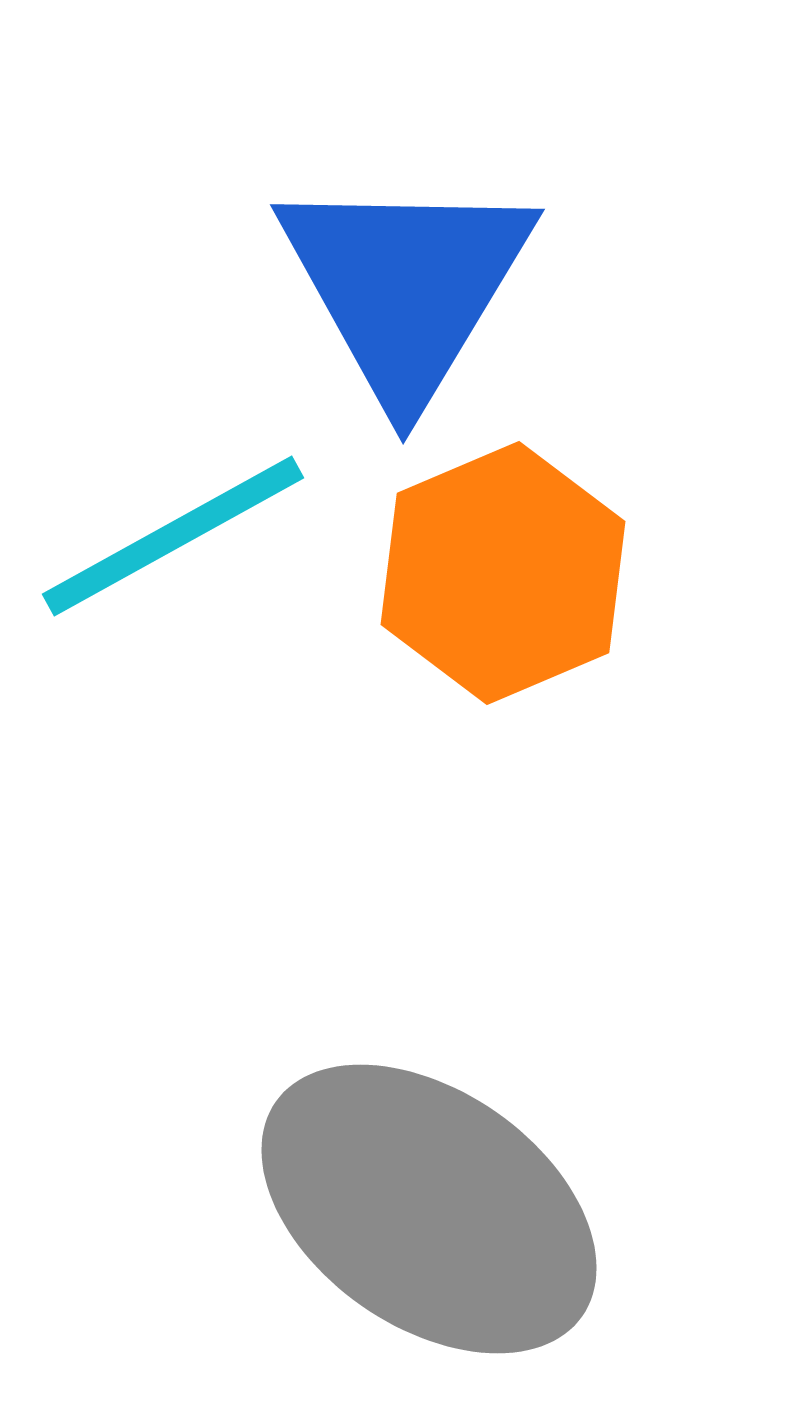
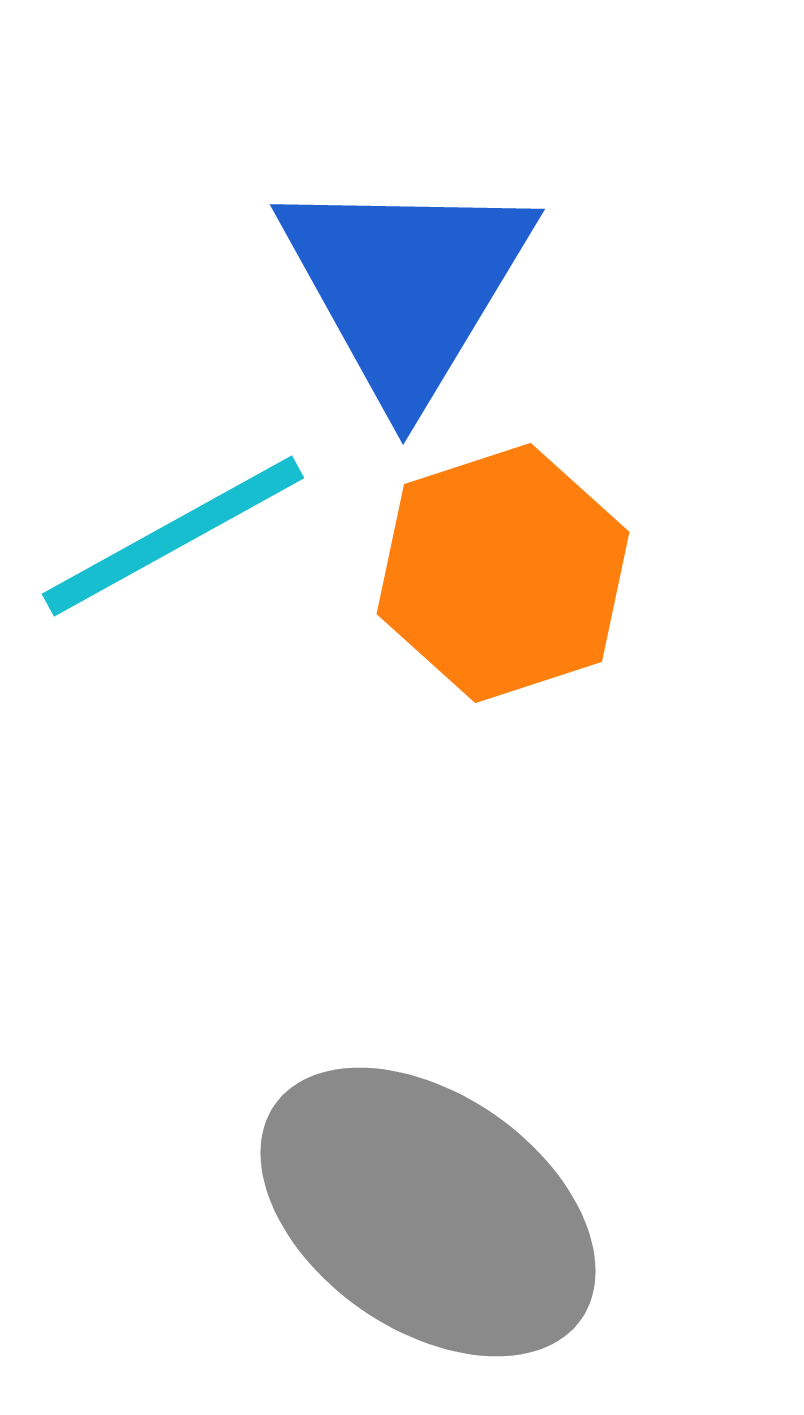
orange hexagon: rotated 5 degrees clockwise
gray ellipse: moved 1 px left, 3 px down
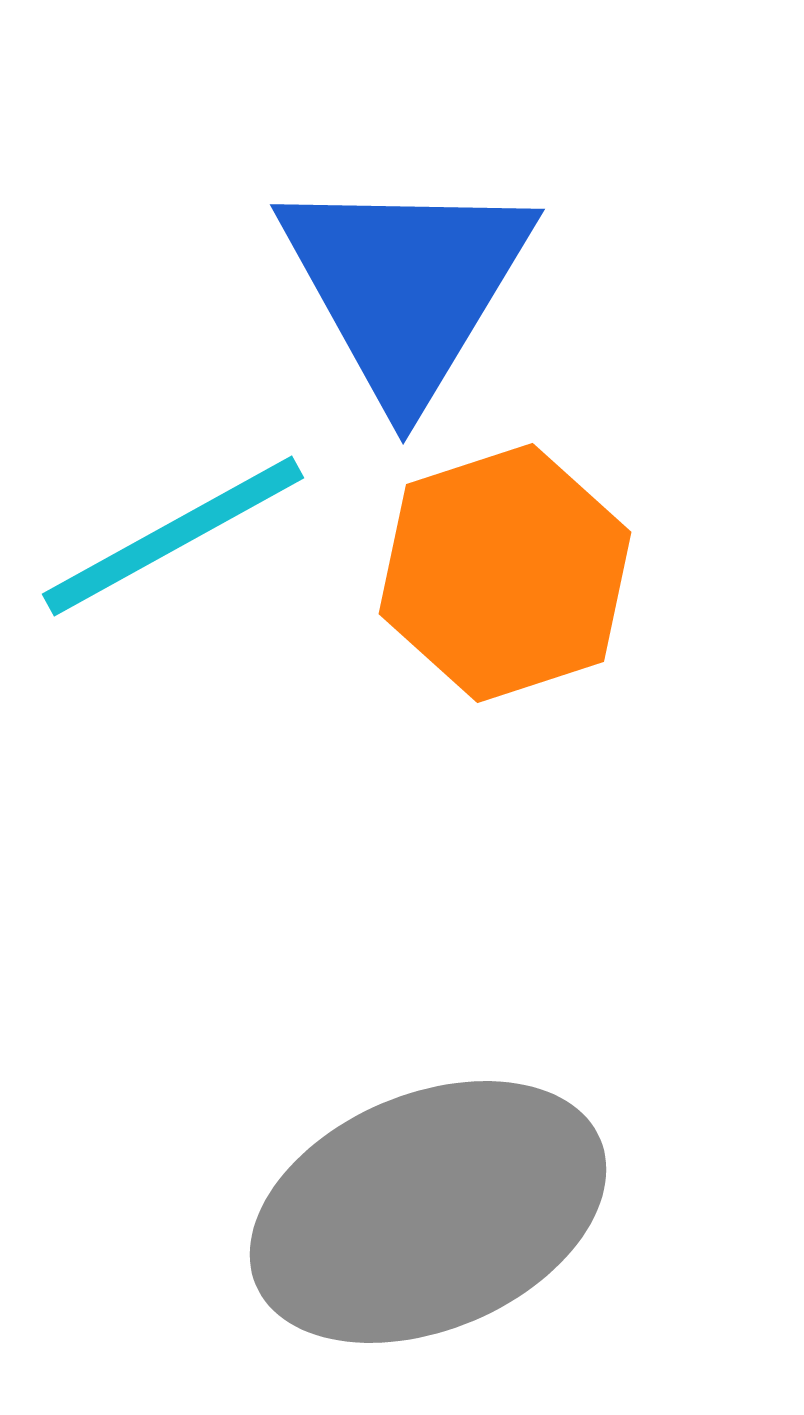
orange hexagon: moved 2 px right
gray ellipse: rotated 58 degrees counterclockwise
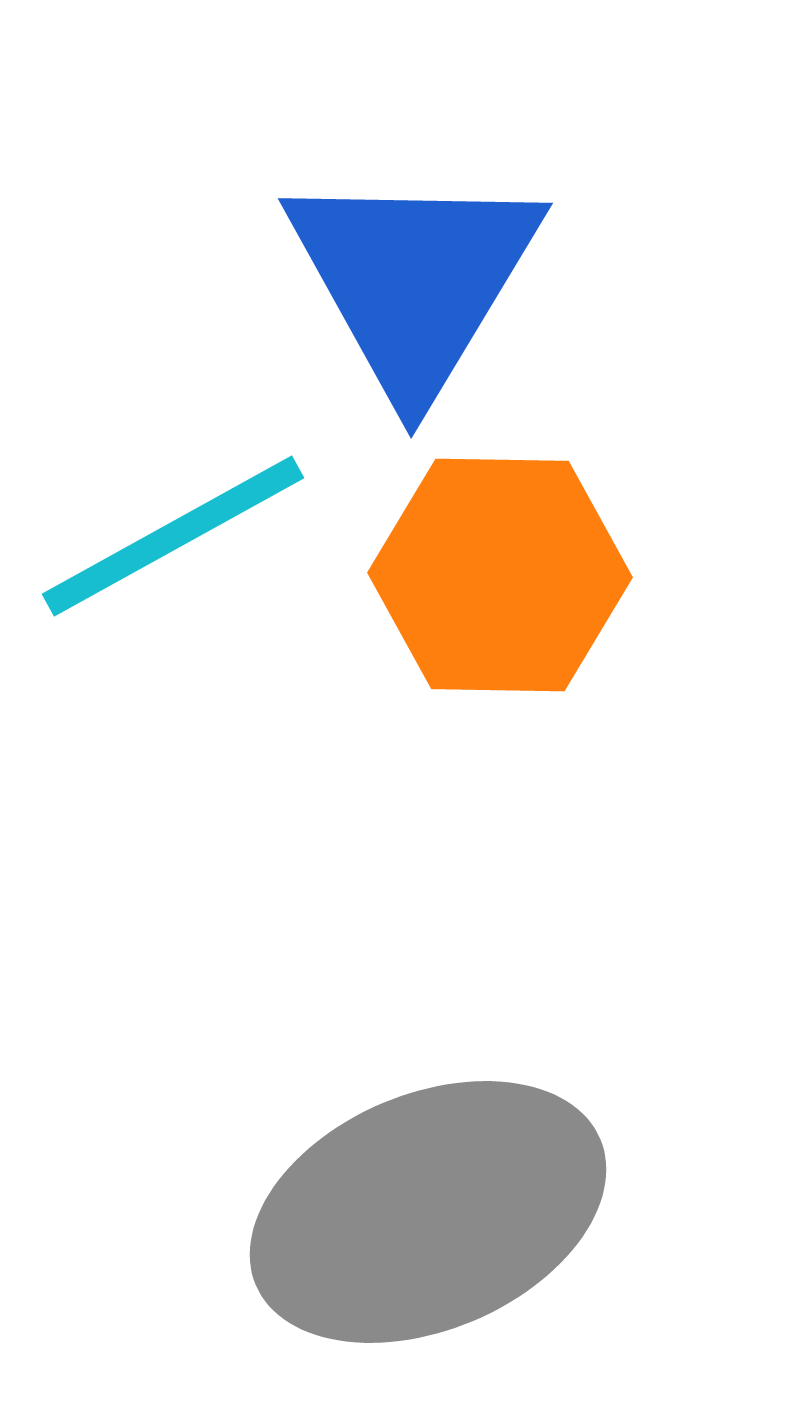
blue triangle: moved 8 px right, 6 px up
orange hexagon: moved 5 px left, 2 px down; rotated 19 degrees clockwise
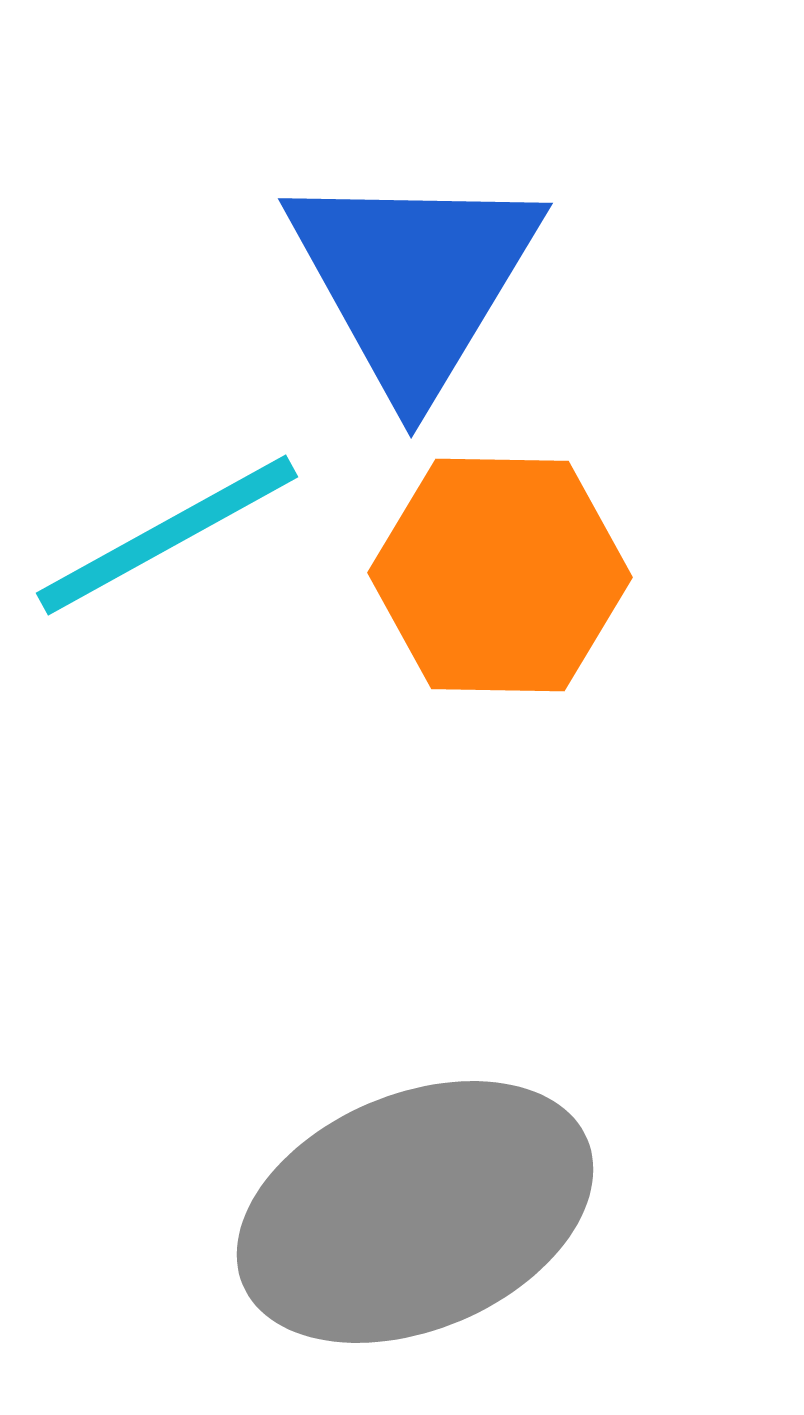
cyan line: moved 6 px left, 1 px up
gray ellipse: moved 13 px left
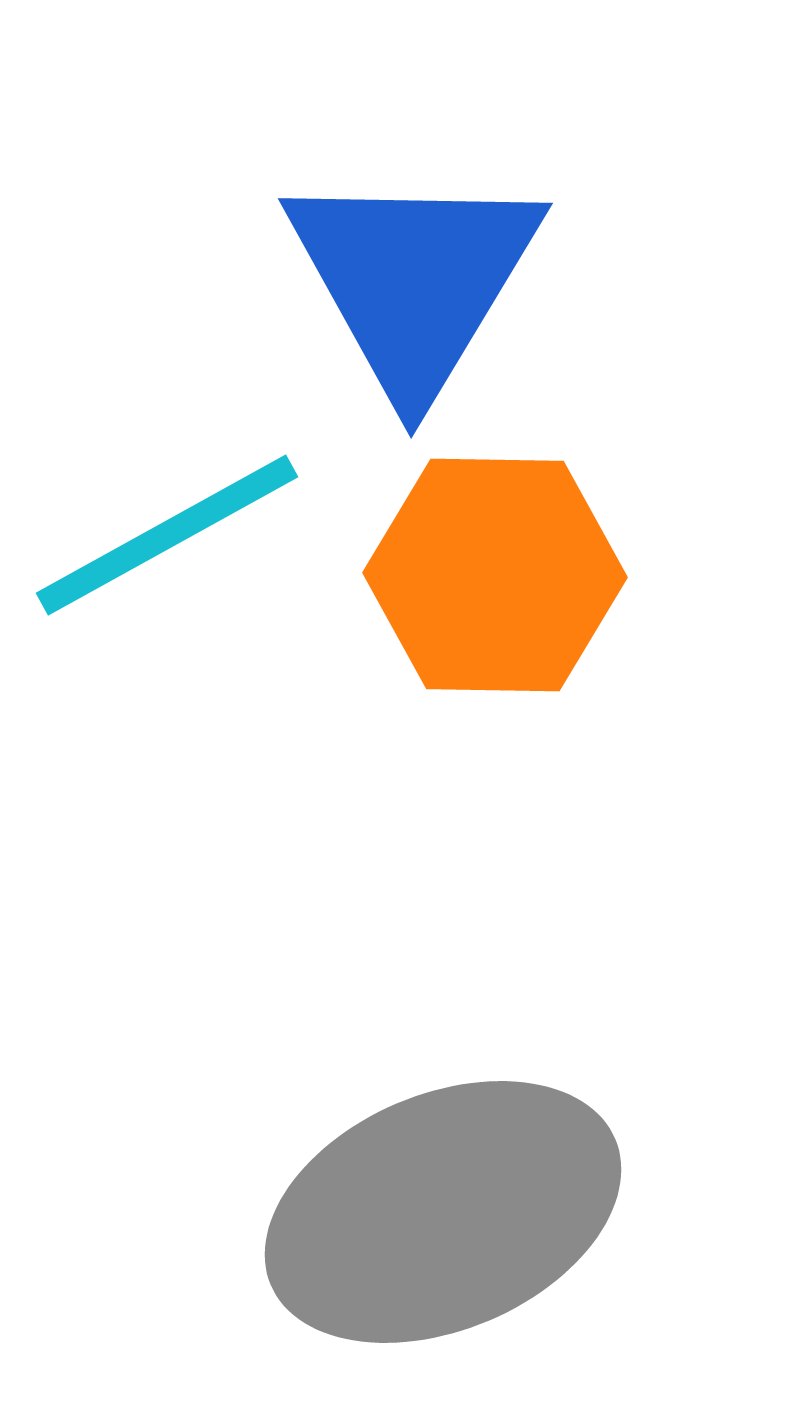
orange hexagon: moved 5 px left
gray ellipse: moved 28 px right
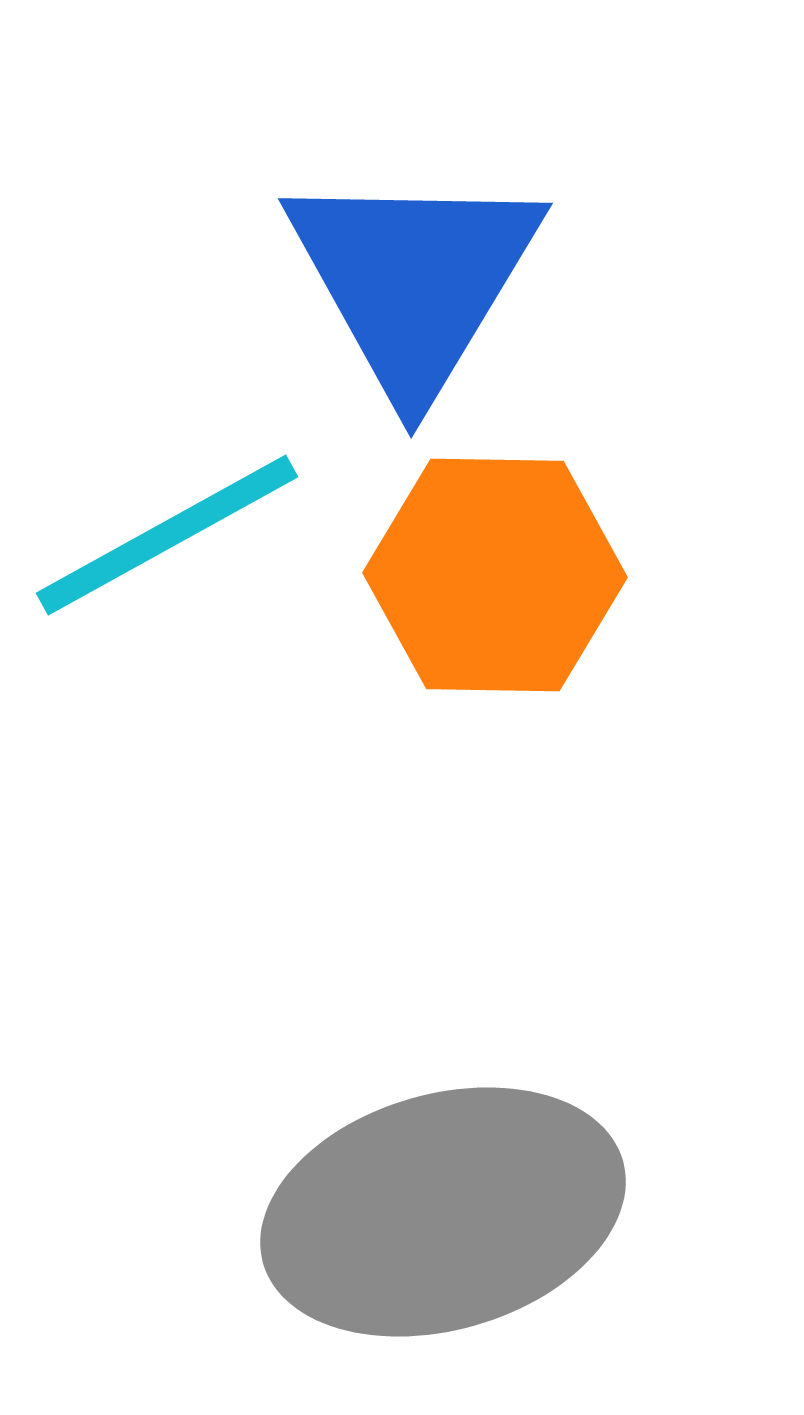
gray ellipse: rotated 7 degrees clockwise
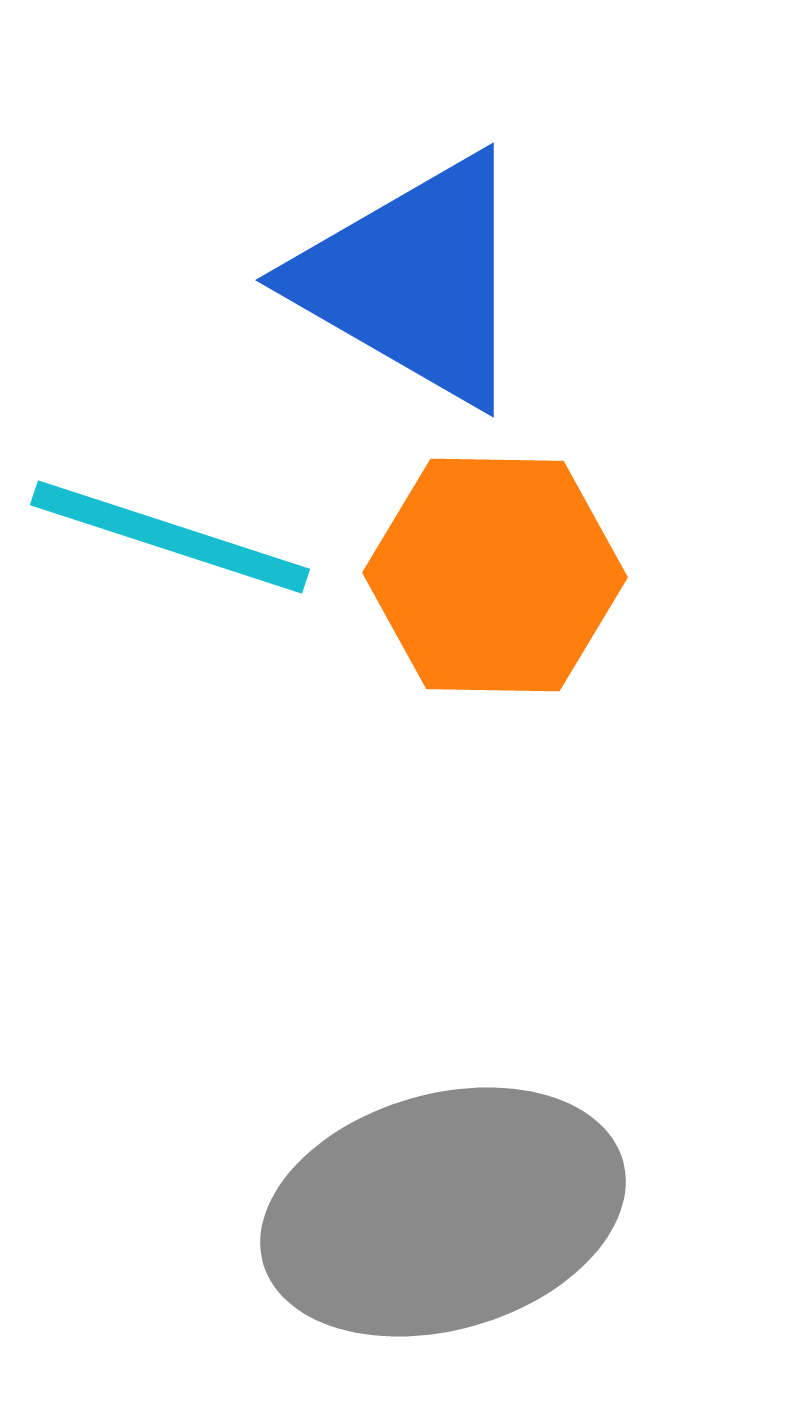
blue triangle: rotated 31 degrees counterclockwise
cyan line: moved 3 px right, 2 px down; rotated 47 degrees clockwise
